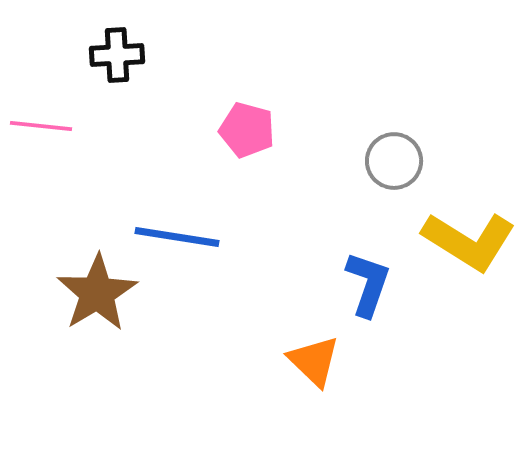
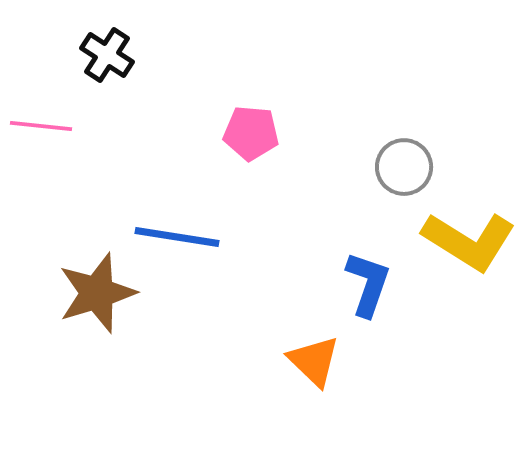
black cross: moved 10 px left; rotated 36 degrees clockwise
pink pentagon: moved 4 px right, 3 px down; rotated 10 degrees counterclockwise
gray circle: moved 10 px right, 6 px down
brown star: rotated 14 degrees clockwise
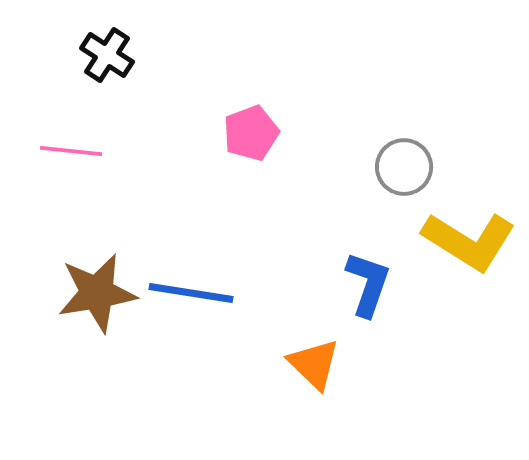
pink line: moved 30 px right, 25 px down
pink pentagon: rotated 26 degrees counterclockwise
blue line: moved 14 px right, 56 px down
brown star: rotated 8 degrees clockwise
orange triangle: moved 3 px down
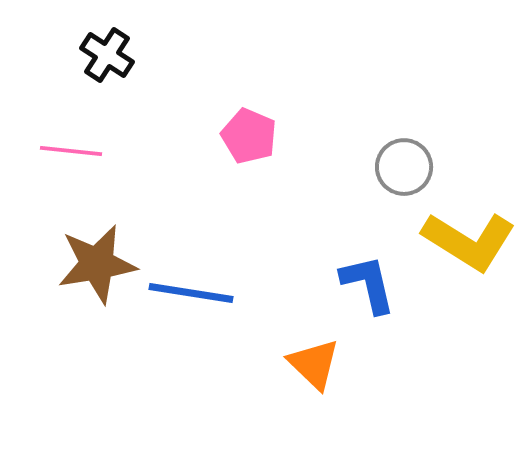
pink pentagon: moved 2 px left, 3 px down; rotated 28 degrees counterclockwise
blue L-shape: rotated 32 degrees counterclockwise
brown star: moved 29 px up
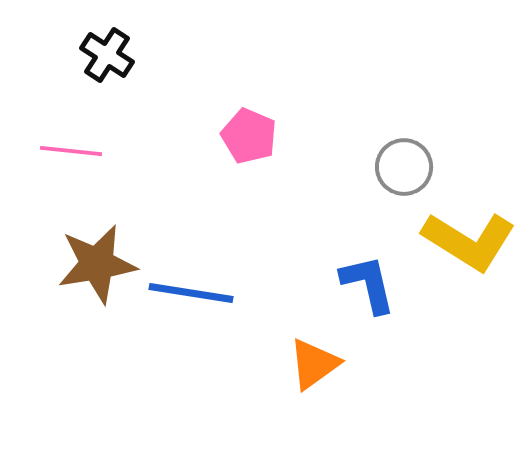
orange triangle: rotated 40 degrees clockwise
